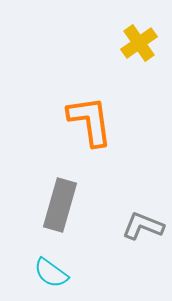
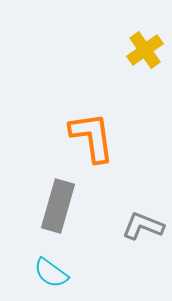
yellow cross: moved 6 px right, 7 px down
orange L-shape: moved 2 px right, 16 px down
gray rectangle: moved 2 px left, 1 px down
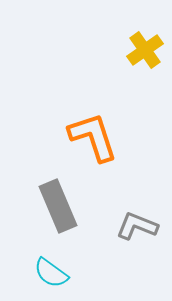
orange L-shape: moved 1 px right; rotated 10 degrees counterclockwise
gray rectangle: rotated 39 degrees counterclockwise
gray L-shape: moved 6 px left
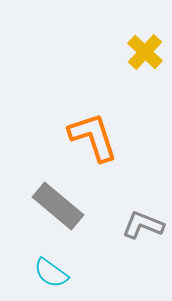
yellow cross: moved 2 px down; rotated 12 degrees counterclockwise
gray rectangle: rotated 27 degrees counterclockwise
gray L-shape: moved 6 px right, 1 px up
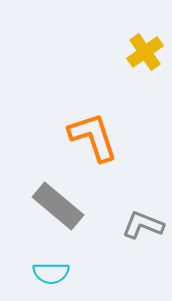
yellow cross: rotated 12 degrees clockwise
cyan semicircle: rotated 36 degrees counterclockwise
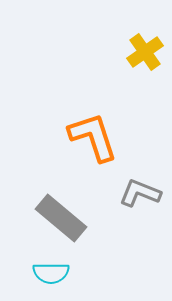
gray rectangle: moved 3 px right, 12 px down
gray L-shape: moved 3 px left, 32 px up
